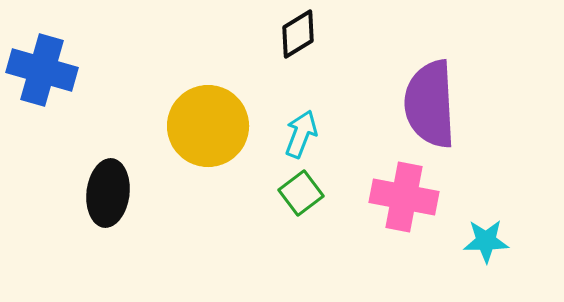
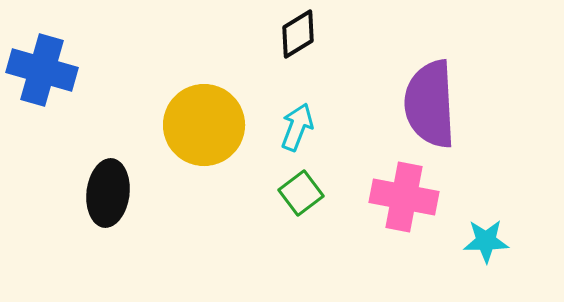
yellow circle: moved 4 px left, 1 px up
cyan arrow: moved 4 px left, 7 px up
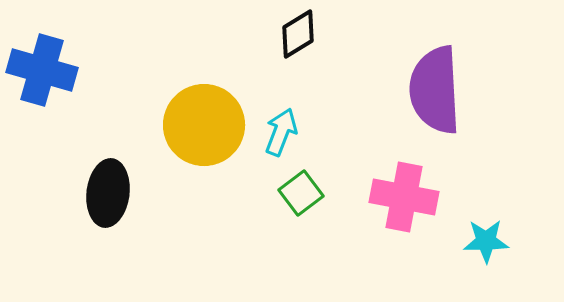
purple semicircle: moved 5 px right, 14 px up
cyan arrow: moved 16 px left, 5 px down
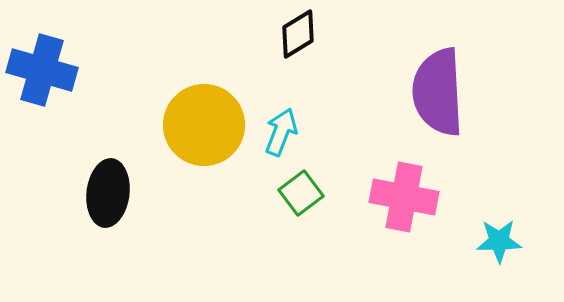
purple semicircle: moved 3 px right, 2 px down
cyan star: moved 13 px right
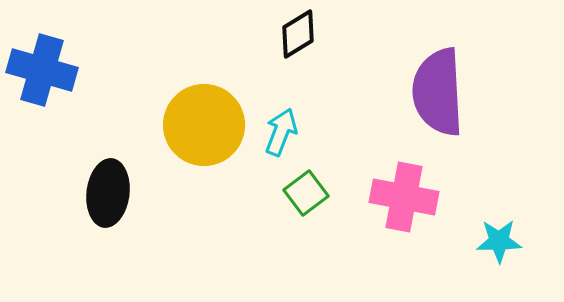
green square: moved 5 px right
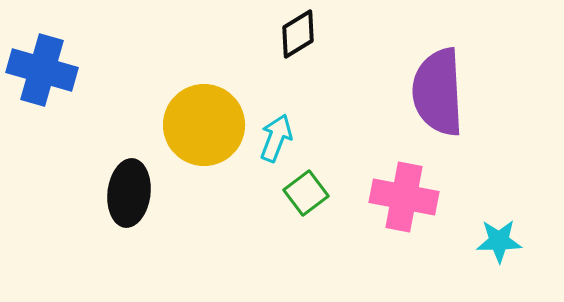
cyan arrow: moved 5 px left, 6 px down
black ellipse: moved 21 px right
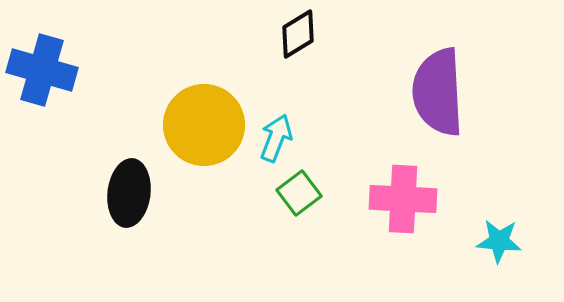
green square: moved 7 px left
pink cross: moved 1 px left, 2 px down; rotated 8 degrees counterclockwise
cyan star: rotated 6 degrees clockwise
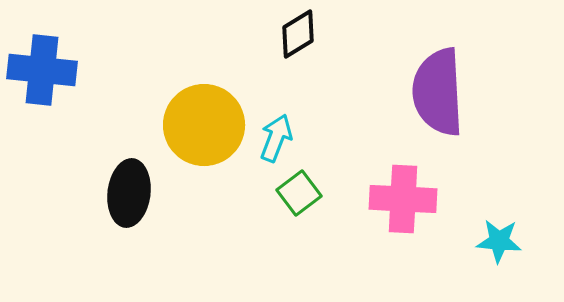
blue cross: rotated 10 degrees counterclockwise
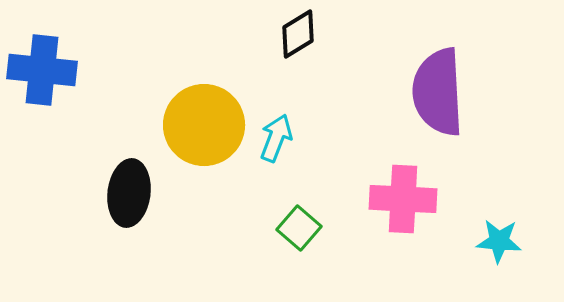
green square: moved 35 px down; rotated 12 degrees counterclockwise
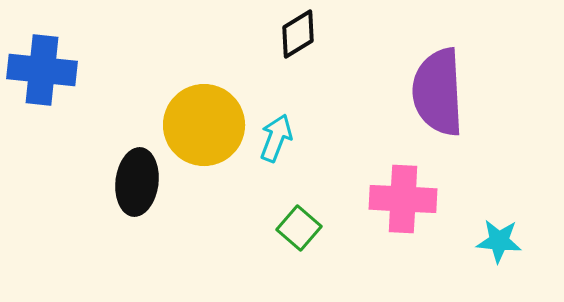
black ellipse: moved 8 px right, 11 px up
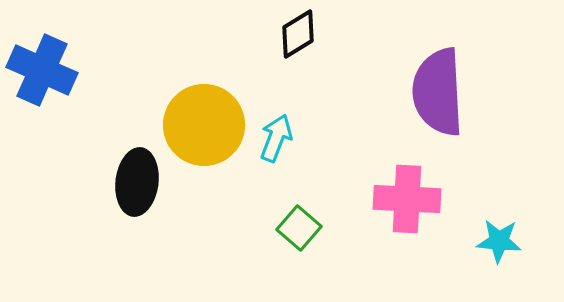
blue cross: rotated 18 degrees clockwise
pink cross: moved 4 px right
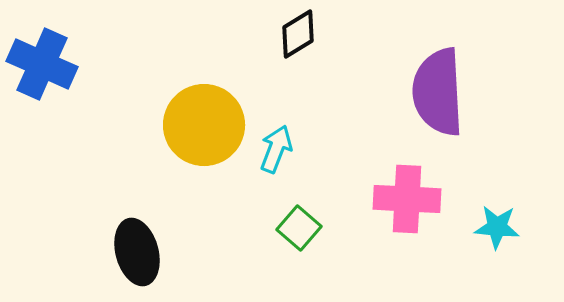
blue cross: moved 6 px up
cyan arrow: moved 11 px down
black ellipse: moved 70 px down; rotated 22 degrees counterclockwise
cyan star: moved 2 px left, 14 px up
